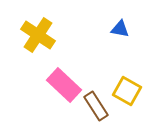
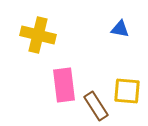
yellow cross: rotated 20 degrees counterclockwise
pink rectangle: rotated 40 degrees clockwise
yellow square: rotated 24 degrees counterclockwise
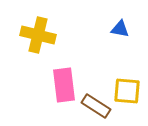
brown rectangle: rotated 24 degrees counterclockwise
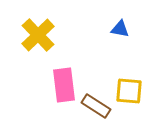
yellow cross: rotated 32 degrees clockwise
yellow square: moved 2 px right
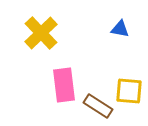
yellow cross: moved 3 px right, 2 px up
brown rectangle: moved 2 px right
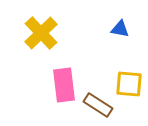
yellow square: moved 7 px up
brown rectangle: moved 1 px up
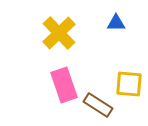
blue triangle: moved 4 px left, 6 px up; rotated 12 degrees counterclockwise
yellow cross: moved 18 px right
pink rectangle: rotated 12 degrees counterclockwise
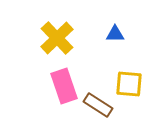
blue triangle: moved 1 px left, 11 px down
yellow cross: moved 2 px left, 5 px down
pink rectangle: moved 1 px down
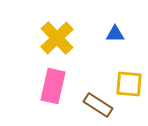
pink rectangle: moved 11 px left; rotated 32 degrees clockwise
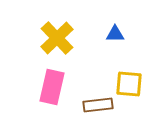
pink rectangle: moved 1 px left, 1 px down
brown rectangle: rotated 40 degrees counterclockwise
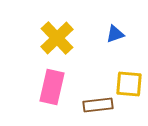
blue triangle: rotated 18 degrees counterclockwise
